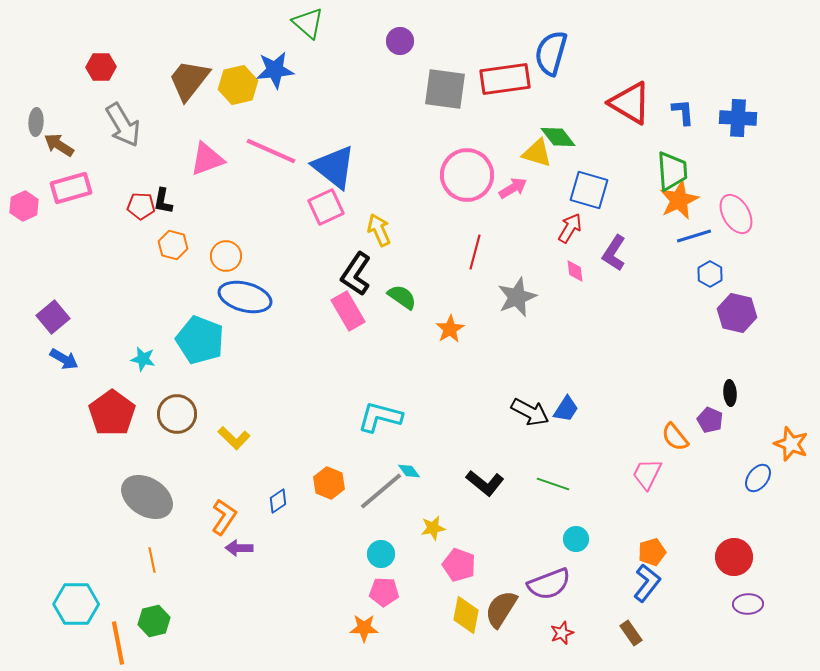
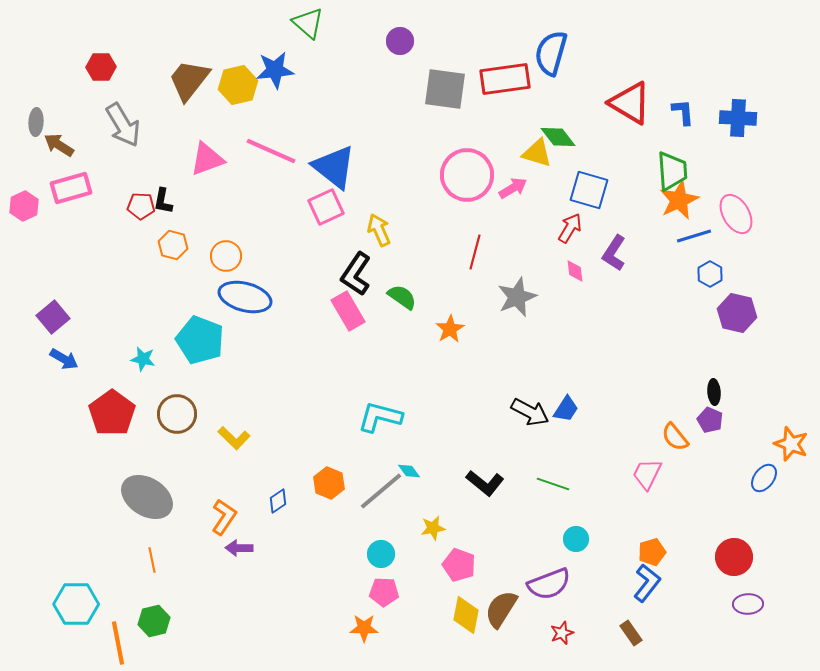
black ellipse at (730, 393): moved 16 px left, 1 px up
blue ellipse at (758, 478): moved 6 px right
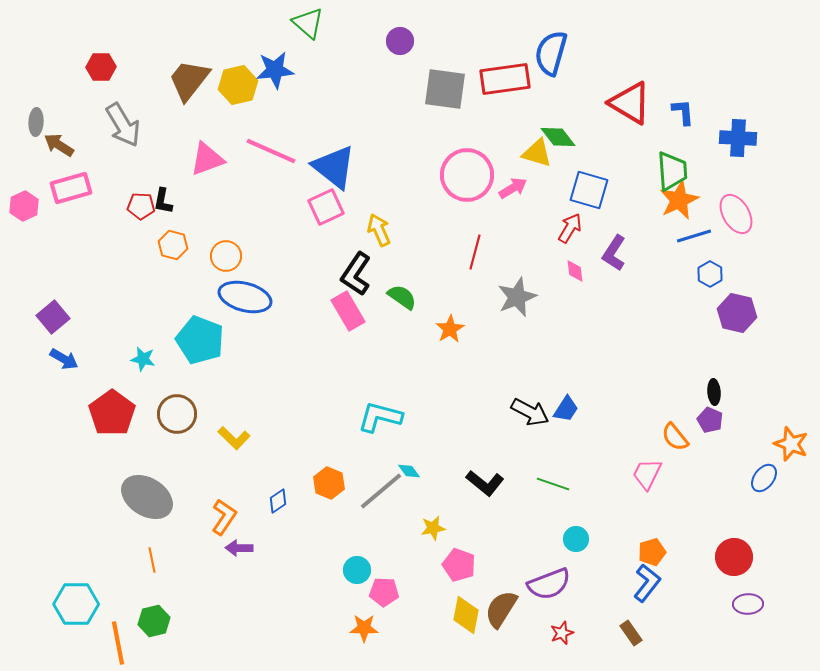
blue cross at (738, 118): moved 20 px down
cyan circle at (381, 554): moved 24 px left, 16 px down
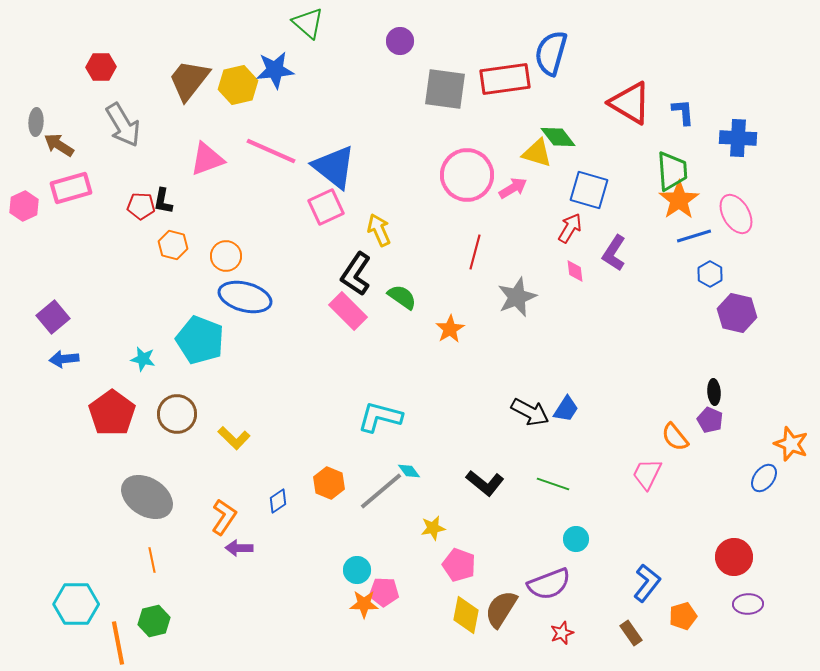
orange star at (679, 200): rotated 9 degrees counterclockwise
pink rectangle at (348, 311): rotated 15 degrees counterclockwise
blue arrow at (64, 359): rotated 144 degrees clockwise
orange pentagon at (652, 552): moved 31 px right, 64 px down
orange star at (364, 628): moved 24 px up
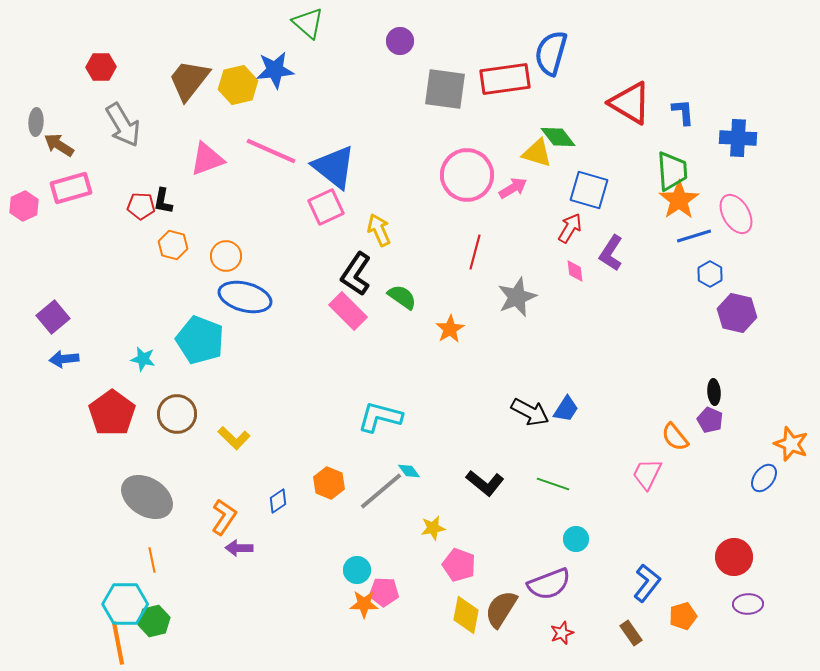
purple L-shape at (614, 253): moved 3 px left
cyan hexagon at (76, 604): moved 49 px right
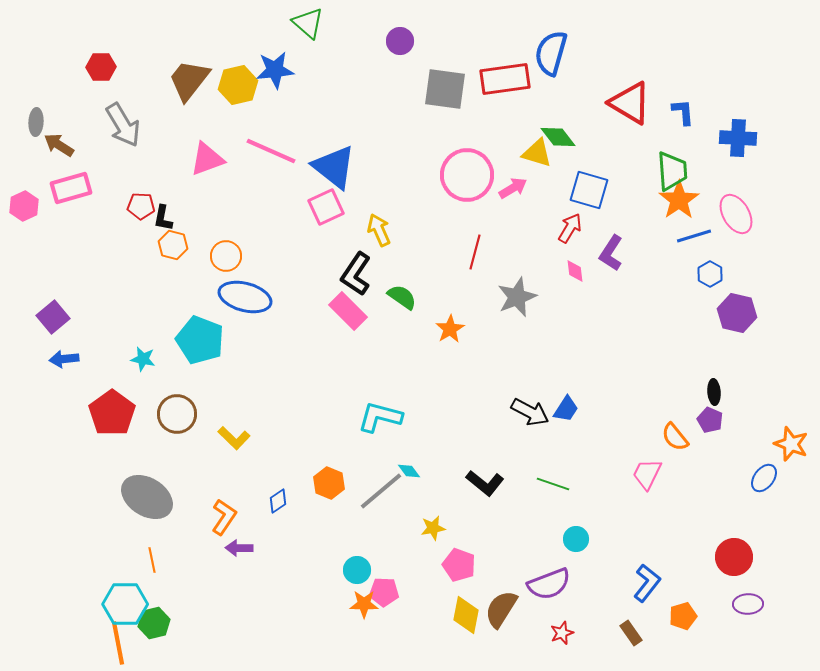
black L-shape at (163, 201): moved 17 px down
green hexagon at (154, 621): moved 2 px down
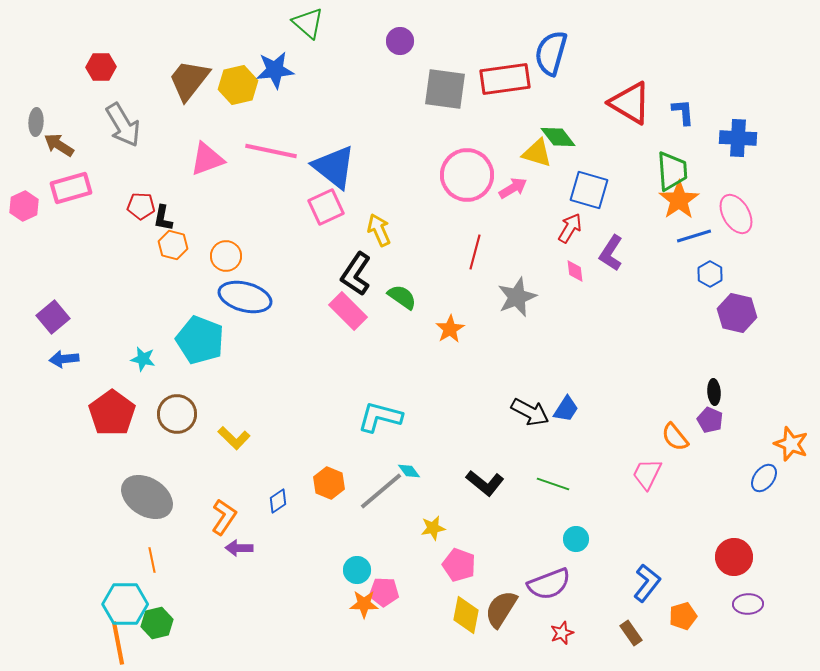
pink line at (271, 151): rotated 12 degrees counterclockwise
green hexagon at (154, 623): moved 3 px right
